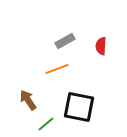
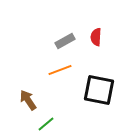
red semicircle: moved 5 px left, 9 px up
orange line: moved 3 px right, 1 px down
black square: moved 20 px right, 17 px up
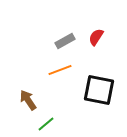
red semicircle: rotated 30 degrees clockwise
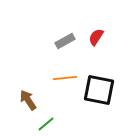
orange line: moved 5 px right, 8 px down; rotated 15 degrees clockwise
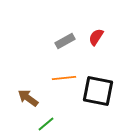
orange line: moved 1 px left
black square: moved 1 px left, 1 px down
brown arrow: moved 2 px up; rotated 20 degrees counterclockwise
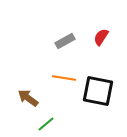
red semicircle: moved 5 px right
orange line: rotated 15 degrees clockwise
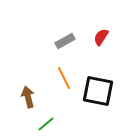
orange line: rotated 55 degrees clockwise
brown arrow: moved 1 px up; rotated 40 degrees clockwise
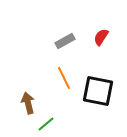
brown arrow: moved 6 px down
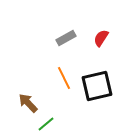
red semicircle: moved 1 px down
gray rectangle: moved 1 px right, 3 px up
black square: moved 1 px left, 5 px up; rotated 24 degrees counterclockwise
brown arrow: rotated 30 degrees counterclockwise
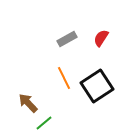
gray rectangle: moved 1 px right, 1 px down
black square: rotated 20 degrees counterclockwise
green line: moved 2 px left, 1 px up
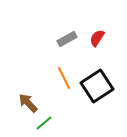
red semicircle: moved 4 px left
